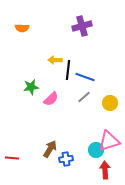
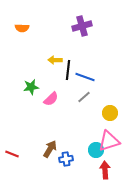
yellow circle: moved 10 px down
red line: moved 4 px up; rotated 16 degrees clockwise
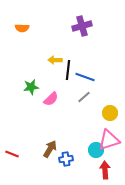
pink triangle: moved 1 px up
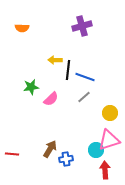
red line: rotated 16 degrees counterclockwise
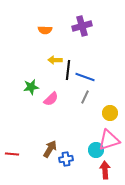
orange semicircle: moved 23 px right, 2 px down
gray line: moved 1 px right; rotated 24 degrees counterclockwise
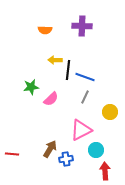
purple cross: rotated 18 degrees clockwise
yellow circle: moved 1 px up
pink triangle: moved 28 px left, 10 px up; rotated 10 degrees counterclockwise
red arrow: moved 1 px down
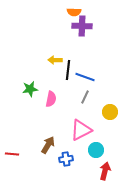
orange semicircle: moved 29 px right, 18 px up
green star: moved 1 px left, 2 px down
pink semicircle: rotated 35 degrees counterclockwise
brown arrow: moved 2 px left, 4 px up
red arrow: rotated 18 degrees clockwise
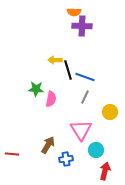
black line: rotated 24 degrees counterclockwise
green star: moved 6 px right; rotated 14 degrees clockwise
pink triangle: rotated 35 degrees counterclockwise
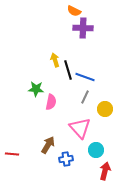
orange semicircle: moved 1 px up; rotated 24 degrees clockwise
purple cross: moved 1 px right, 2 px down
yellow arrow: rotated 72 degrees clockwise
pink semicircle: moved 3 px down
yellow circle: moved 5 px left, 3 px up
pink triangle: moved 1 px left, 2 px up; rotated 10 degrees counterclockwise
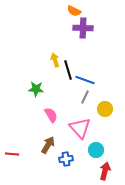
blue line: moved 3 px down
pink semicircle: moved 13 px down; rotated 42 degrees counterclockwise
